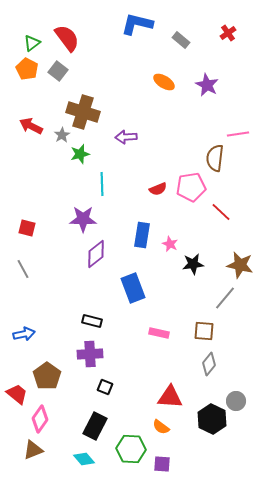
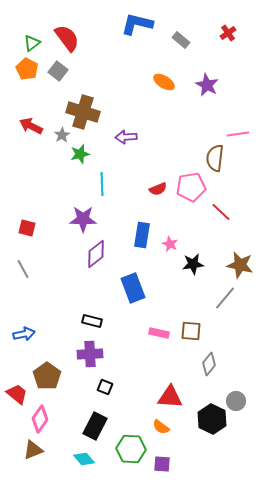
brown square at (204, 331): moved 13 px left
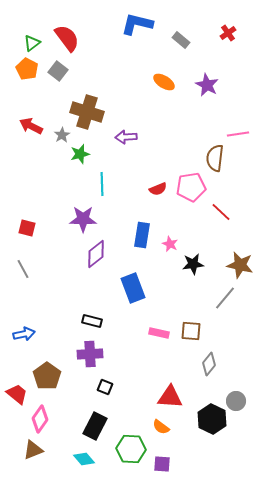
brown cross at (83, 112): moved 4 px right
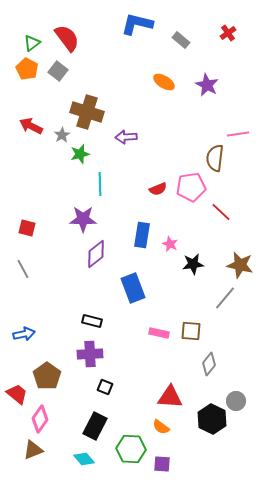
cyan line at (102, 184): moved 2 px left
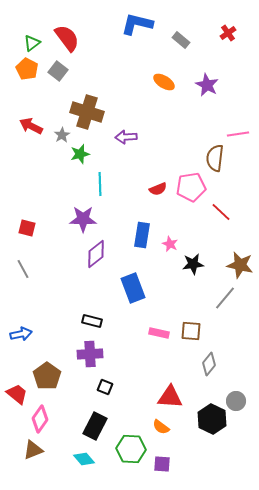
blue arrow at (24, 334): moved 3 px left
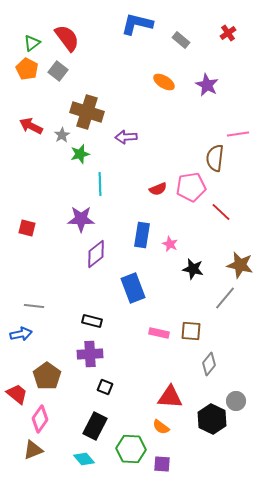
purple star at (83, 219): moved 2 px left
black star at (193, 264): moved 5 px down; rotated 20 degrees clockwise
gray line at (23, 269): moved 11 px right, 37 px down; rotated 54 degrees counterclockwise
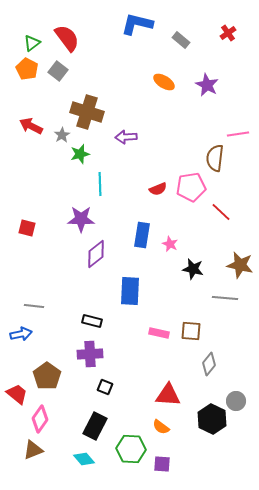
blue rectangle at (133, 288): moved 3 px left, 3 px down; rotated 24 degrees clockwise
gray line at (225, 298): rotated 55 degrees clockwise
red triangle at (170, 397): moved 2 px left, 2 px up
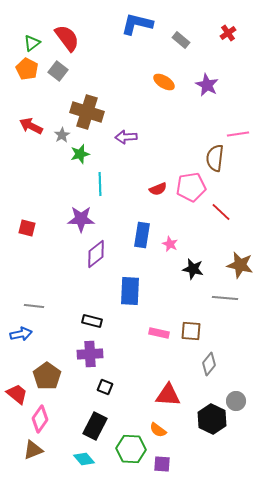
orange semicircle at (161, 427): moved 3 px left, 3 px down
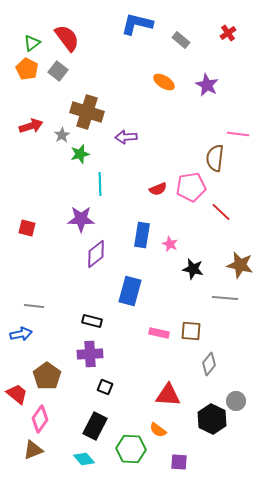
red arrow at (31, 126): rotated 135 degrees clockwise
pink line at (238, 134): rotated 15 degrees clockwise
blue rectangle at (130, 291): rotated 12 degrees clockwise
purple square at (162, 464): moved 17 px right, 2 px up
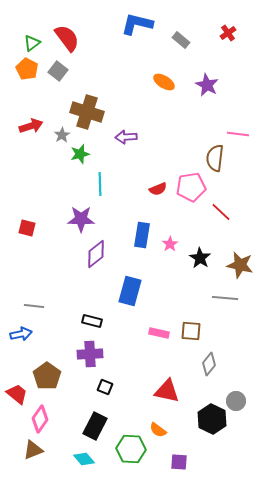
pink star at (170, 244): rotated 14 degrees clockwise
black star at (193, 269): moved 7 px right, 11 px up; rotated 20 degrees clockwise
red triangle at (168, 395): moved 1 px left, 4 px up; rotated 8 degrees clockwise
